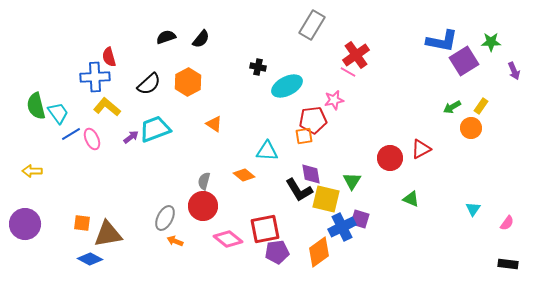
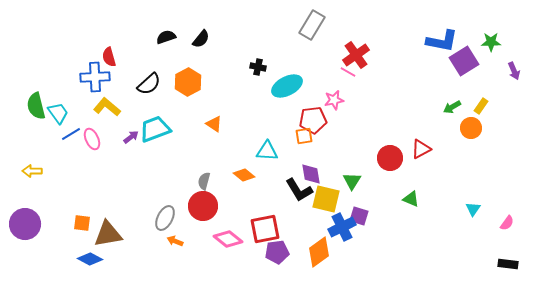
purple square at (360, 219): moved 1 px left, 3 px up
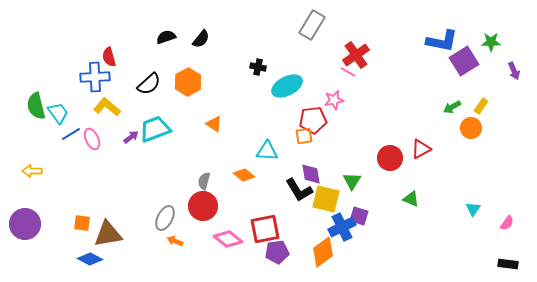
orange diamond at (319, 252): moved 4 px right
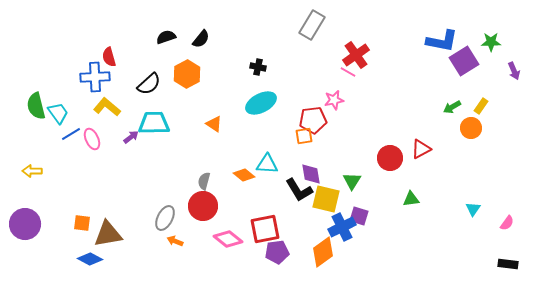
orange hexagon at (188, 82): moved 1 px left, 8 px up
cyan ellipse at (287, 86): moved 26 px left, 17 px down
cyan trapezoid at (155, 129): moved 1 px left, 6 px up; rotated 20 degrees clockwise
cyan triangle at (267, 151): moved 13 px down
green triangle at (411, 199): rotated 30 degrees counterclockwise
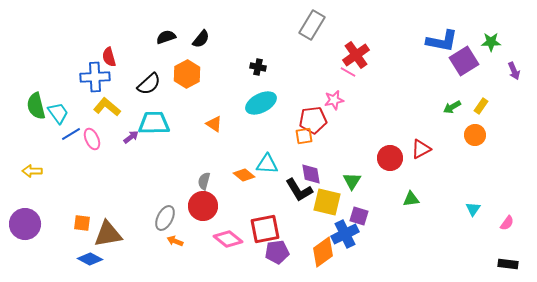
orange circle at (471, 128): moved 4 px right, 7 px down
yellow square at (326, 199): moved 1 px right, 3 px down
blue cross at (342, 227): moved 3 px right, 7 px down
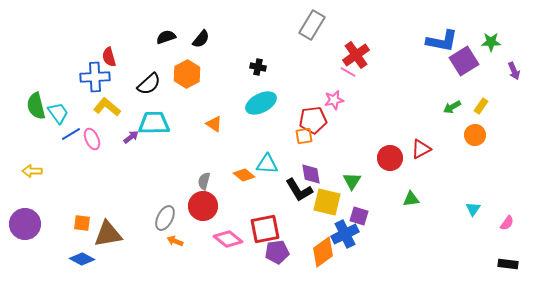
blue diamond at (90, 259): moved 8 px left
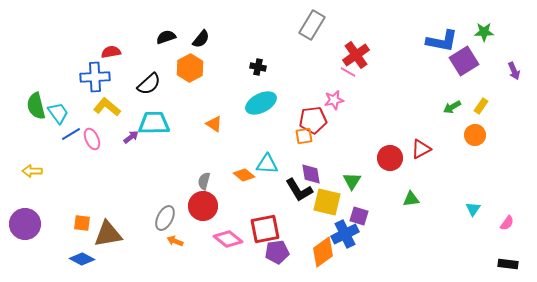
green star at (491, 42): moved 7 px left, 10 px up
red semicircle at (109, 57): moved 2 px right, 5 px up; rotated 96 degrees clockwise
orange hexagon at (187, 74): moved 3 px right, 6 px up
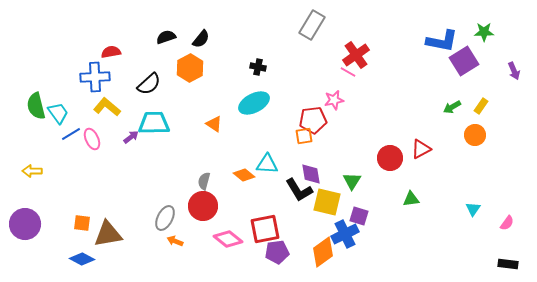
cyan ellipse at (261, 103): moved 7 px left
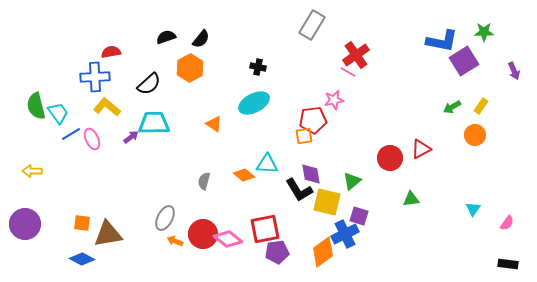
green triangle at (352, 181): rotated 18 degrees clockwise
red circle at (203, 206): moved 28 px down
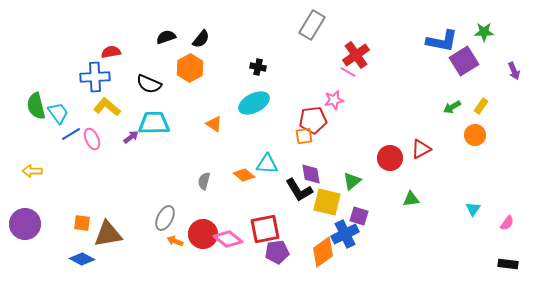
black semicircle at (149, 84): rotated 65 degrees clockwise
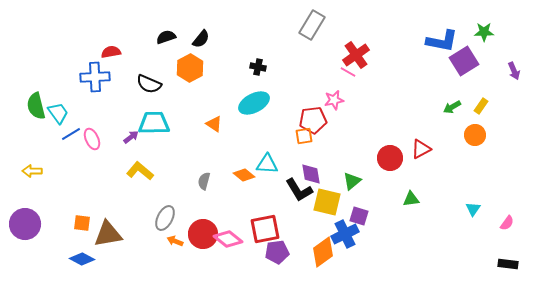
yellow L-shape at (107, 107): moved 33 px right, 64 px down
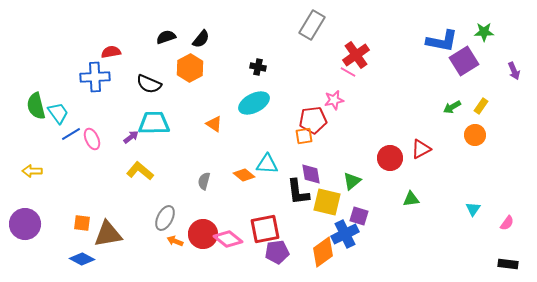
black L-shape at (299, 190): moved 1 px left, 2 px down; rotated 24 degrees clockwise
